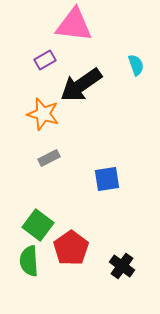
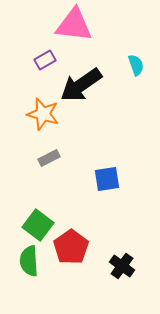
red pentagon: moved 1 px up
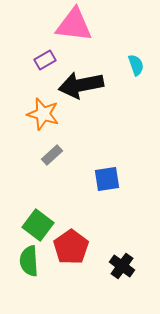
black arrow: rotated 24 degrees clockwise
gray rectangle: moved 3 px right, 3 px up; rotated 15 degrees counterclockwise
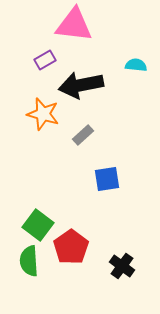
cyan semicircle: rotated 65 degrees counterclockwise
gray rectangle: moved 31 px right, 20 px up
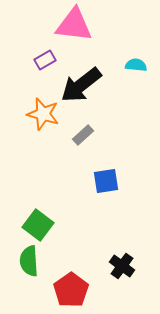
black arrow: rotated 27 degrees counterclockwise
blue square: moved 1 px left, 2 px down
red pentagon: moved 43 px down
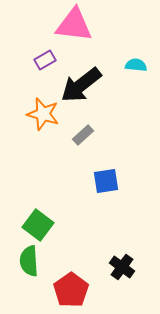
black cross: moved 1 px down
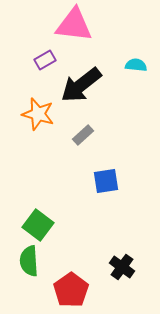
orange star: moved 5 px left
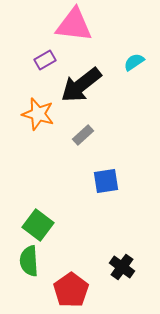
cyan semicircle: moved 2 px left, 3 px up; rotated 40 degrees counterclockwise
